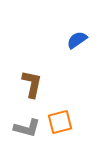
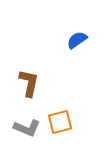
brown L-shape: moved 3 px left, 1 px up
gray L-shape: rotated 8 degrees clockwise
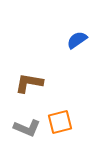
brown L-shape: rotated 92 degrees counterclockwise
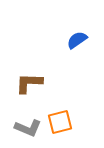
brown L-shape: rotated 8 degrees counterclockwise
gray L-shape: moved 1 px right
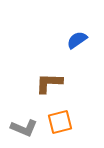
brown L-shape: moved 20 px right
gray L-shape: moved 4 px left
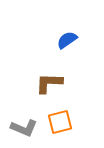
blue semicircle: moved 10 px left
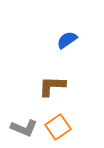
brown L-shape: moved 3 px right, 3 px down
orange square: moved 2 px left, 5 px down; rotated 20 degrees counterclockwise
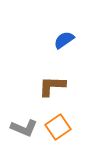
blue semicircle: moved 3 px left
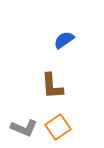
brown L-shape: rotated 96 degrees counterclockwise
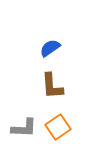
blue semicircle: moved 14 px left, 8 px down
gray L-shape: rotated 20 degrees counterclockwise
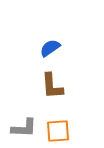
orange square: moved 4 px down; rotated 30 degrees clockwise
